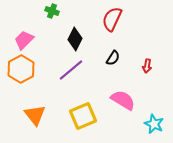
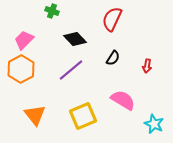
black diamond: rotated 70 degrees counterclockwise
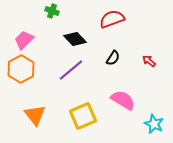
red semicircle: rotated 45 degrees clockwise
red arrow: moved 2 px right, 5 px up; rotated 120 degrees clockwise
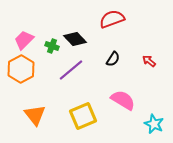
green cross: moved 35 px down
black semicircle: moved 1 px down
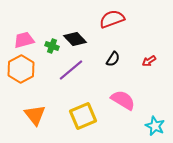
pink trapezoid: rotated 30 degrees clockwise
red arrow: rotated 72 degrees counterclockwise
cyan star: moved 1 px right, 2 px down
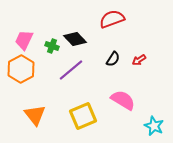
pink trapezoid: rotated 50 degrees counterclockwise
red arrow: moved 10 px left, 1 px up
cyan star: moved 1 px left
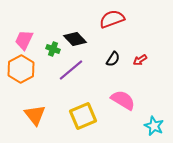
green cross: moved 1 px right, 3 px down
red arrow: moved 1 px right
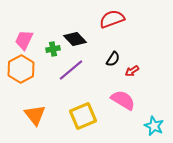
green cross: rotated 32 degrees counterclockwise
red arrow: moved 8 px left, 11 px down
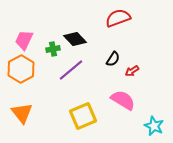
red semicircle: moved 6 px right, 1 px up
orange triangle: moved 13 px left, 2 px up
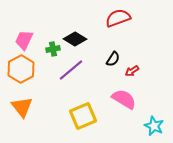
black diamond: rotated 15 degrees counterclockwise
pink semicircle: moved 1 px right, 1 px up
orange triangle: moved 6 px up
